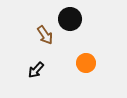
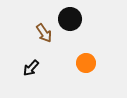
brown arrow: moved 1 px left, 2 px up
black arrow: moved 5 px left, 2 px up
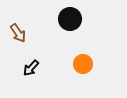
brown arrow: moved 26 px left
orange circle: moved 3 px left, 1 px down
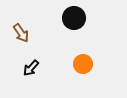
black circle: moved 4 px right, 1 px up
brown arrow: moved 3 px right
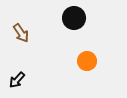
orange circle: moved 4 px right, 3 px up
black arrow: moved 14 px left, 12 px down
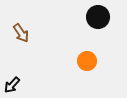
black circle: moved 24 px right, 1 px up
black arrow: moved 5 px left, 5 px down
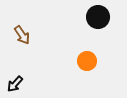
brown arrow: moved 1 px right, 2 px down
black arrow: moved 3 px right, 1 px up
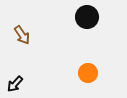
black circle: moved 11 px left
orange circle: moved 1 px right, 12 px down
